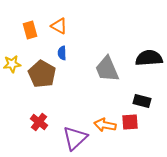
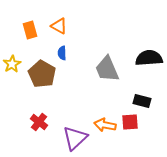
yellow star: rotated 24 degrees counterclockwise
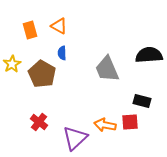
black semicircle: moved 3 px up
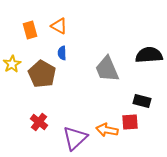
orange arrow: moved 2 px right, 5 px down
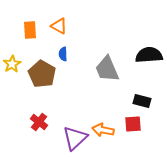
orange rectangle: rotated 12 degrees clockwise
blue semicircle: moved 1 px right, 1 px down
red square: moved 3 px right, 2 px down
orange arrow: moved 4 px left
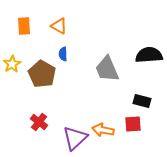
orange rectangle: moved 6 px left, 4 px up
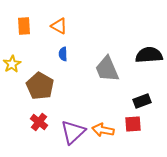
brown pentagon: moved 2 px left, 12 px down
black rectangle: rotated 36 degrees counterclockwise
purple triangle: moved 2 px left, 6 px up
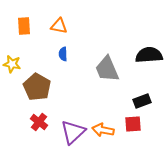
orange triangle: rotated 18 degrees counterclockwise
yellow star: rotated 30 degrees counterclockwise
brown pentagon: moved 3 px left, 1 px down
